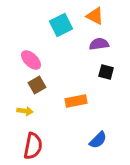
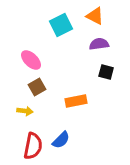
brown square: moved 2 px down
blue semicircle: moved 37 px left
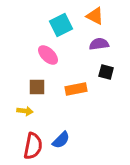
pink ellipse: moved 17 px right, 5 px up
brown square: rotated 30 degrees clockwise
orange rectangle: moved 12 px up
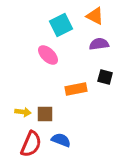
black square: moved 1 px left, 5 px down
brown square: moved 8 px right, 27 px down
yellow arrow: moved 2 px left, 1 px down
blue semicircle: rotated 114 degrees counterclockwise
red semicircle: moved 2 px left, 2 px up; rotated 12 degrees clockwise
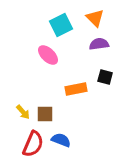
orange triangle: moved 2 px down; rotated 18 degrees clockwise
yellow arrow: rotated 42 degrees clockwise
red semicircle: moved 2 px right
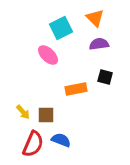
cyan square: moved 3 px down
brown square: moved 1 px right, 1 px down
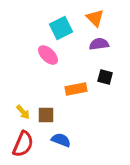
red semicircle: moved 10 px left
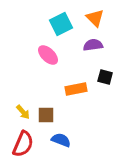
cyan square: moved 4 px up
purple semicircle: moved 6 px left, 1 px down
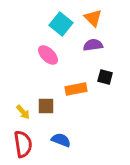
orange triangle: moved 2 px left
cyan square: rotated 25 degrees counterclockwise
brown square: moved 9 px up
red semicircle: rotated 32 degrees counterclockwise
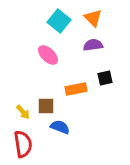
cyan square: moved 2 px left, 3 px up
black square: moved 1 px down; rotated 28 degrees counterclockwise
blue semicircle: moved 1 px left, 13 px up
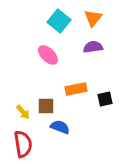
orange triangle: rotated 24 degrees clockwise
purple semicircle: moved 2 px down
black square: moved 21 px down
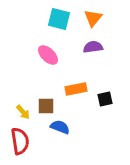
cyan square: moved 2 px up; rotated 25 degrees counterclockwise
red semicircle: moved 3 px left, 3 px up
